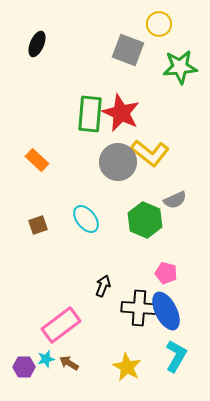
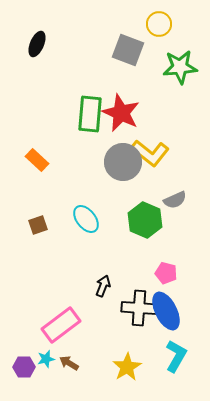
gray circle: moved 5 px right
yellow star: rotated 12 degrees clockwise
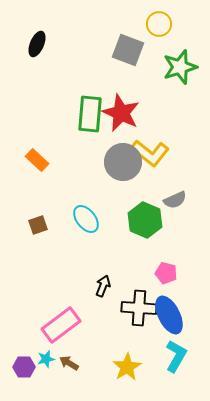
green star: rotated 12 degrees counterclockwise
blue ellipse: moved 3 px right, 4 px down
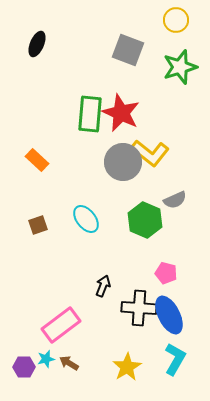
yellow circle: moved 17 px right, 4 px up
cyan L-shape: moved 1 px left, 3 px down
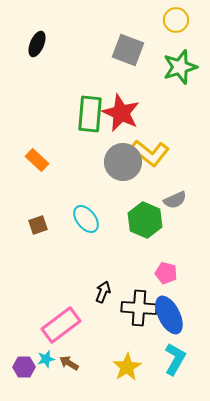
black arrow: moved 6 px down
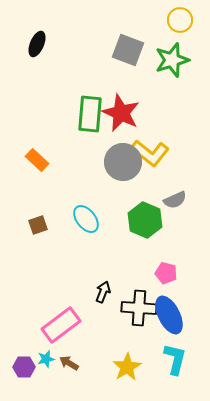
yellow circle: moved 4 px right
green star: moved 8 px left, 7 px up
cyan L-shape: rotated 16 degrees counterclockwise
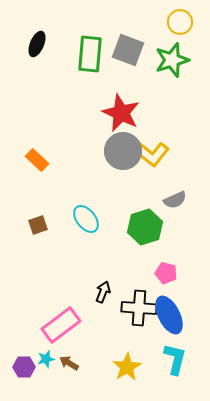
yellow circle: moved 2 px down
green rectangle: moved 60 px up
gray circle: moved 11 px up
green hexagon: moved 7 px down; rotated 20 degrees clockwise
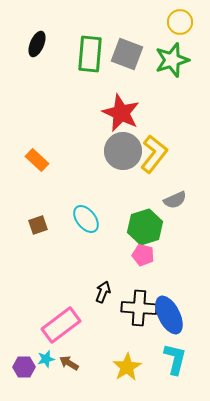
gray square: moved 1 px left, 4 px down
yellow L-shape: moved 4 px right, 1 px down; rotated 90 degrees counterclockwise
pink pentagon: moved 23 px left, 18 px up
